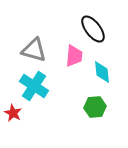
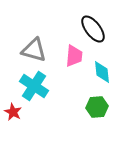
green hexagon: moved 2 px right
red star: moved 1 px up
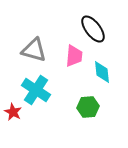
cyan cross: moved 2 px right, 4 px down
green hexagon: moved 9 px left
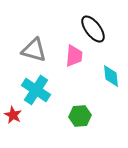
cyan diamond: moved 9 px right, 4 px down
green hexagon: moved 8 px left, 9 px down
red star: moved 3 px down
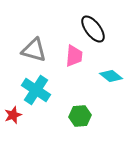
cyan diamond: rotated 45 degrees counterclockwise
red star: rotated 24 degrees clockwise
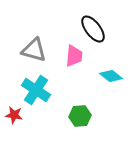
red star: moved 1 px right; rotated 30 degrees clockwise
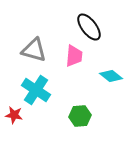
black ellipse: moved 4 px left, 2 px up
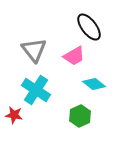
gray triangle: rotated 36 degrees clockwise
pink trapezoid: rotated 55 degrees clockwise
cyan diamond: moved 17 px left, 8 px down
green hexagon: rotated 20 degrees counterclockwise
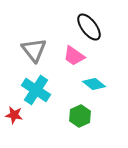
pink trapezoid: rotated 65 degrees clockwise
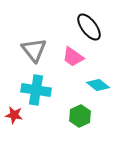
pink trapezoid: moved 1 px left, 1 px down
cyan diamond: moved 4 px right, 1 px down
cyan cross: rotated 24 degrees counterclockwise
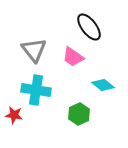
cyan diamond: moved 5 px right
green hexagon: moved 1 px left, 2 px up
